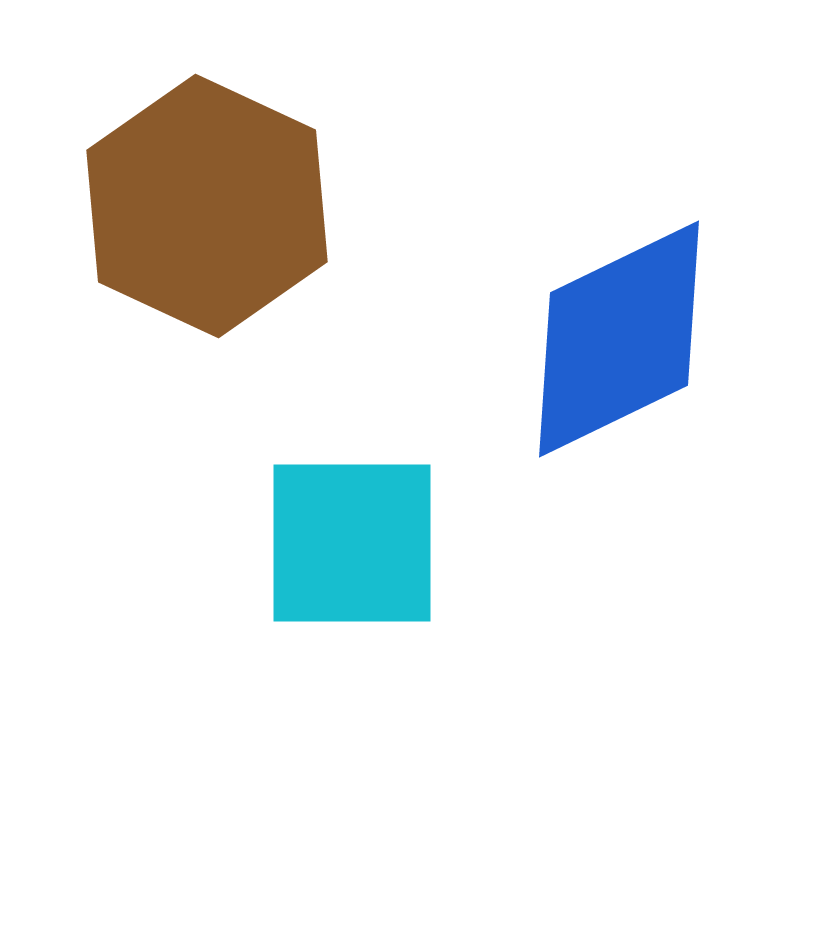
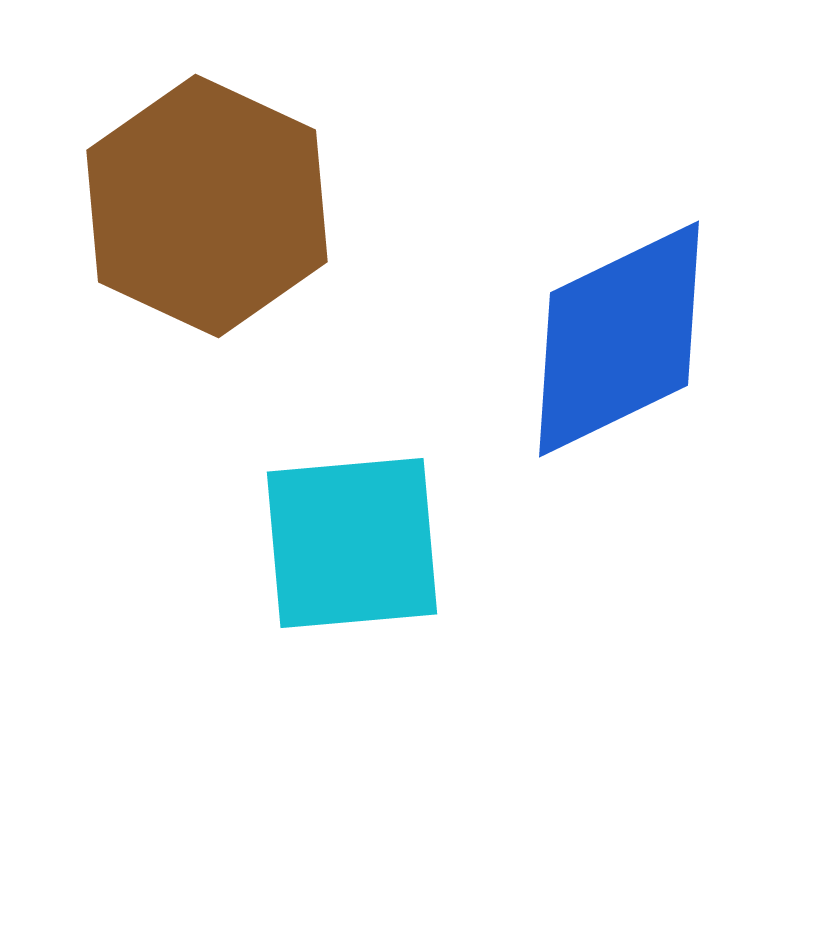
cyan square: rotated 5 degrees counterclockwise
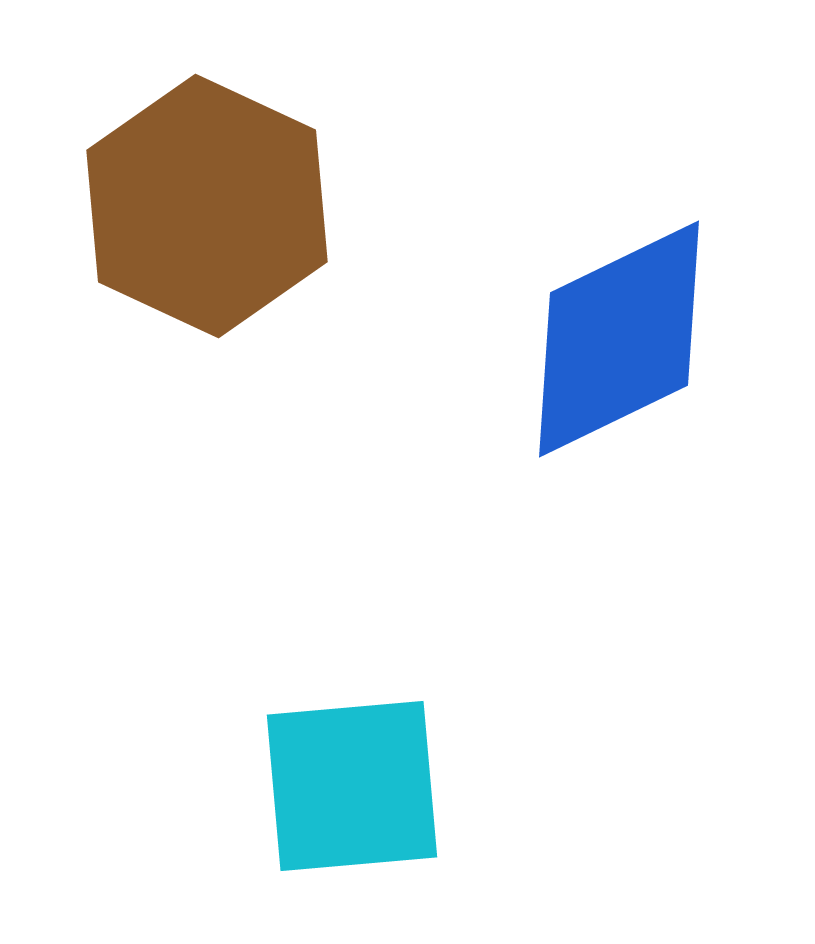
cyan square: moved 243 px down
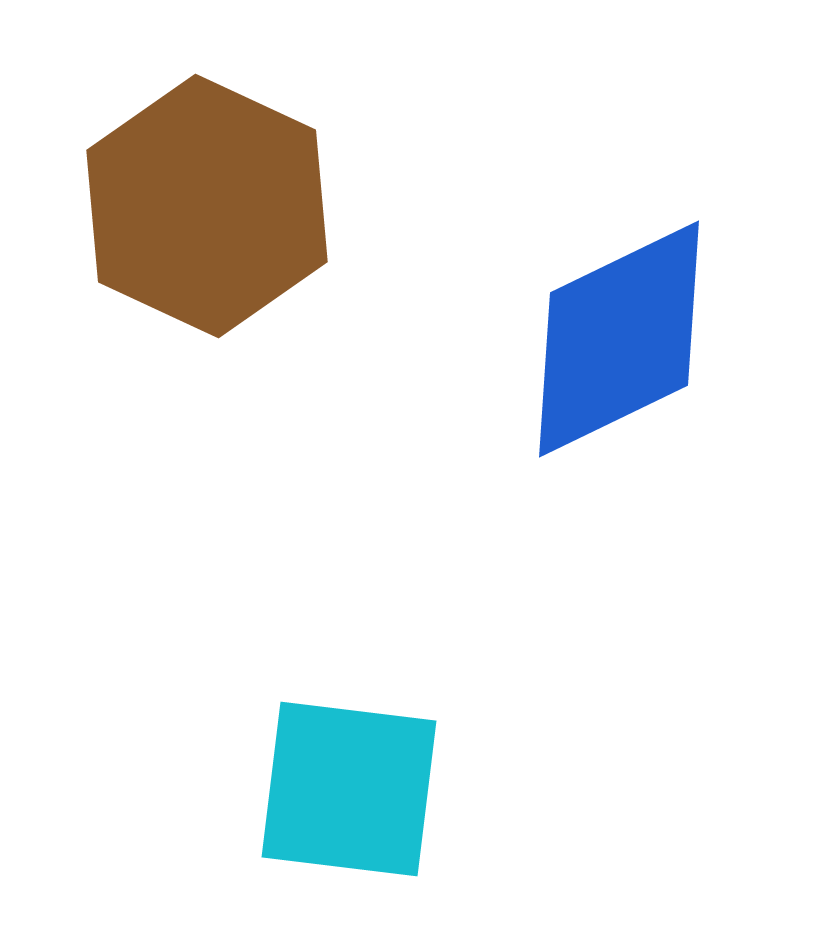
cyan square: moved 3 px left, 3 px down; rotated 12 degrees clockwise
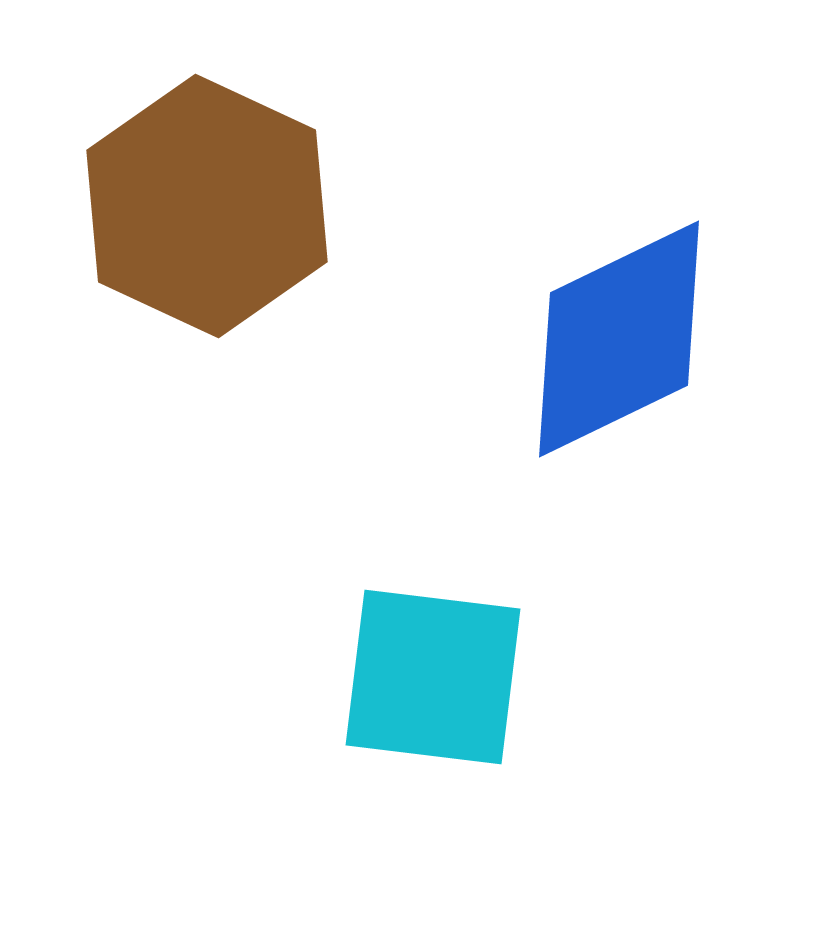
cyan square: moved 84 px right, 112 px up
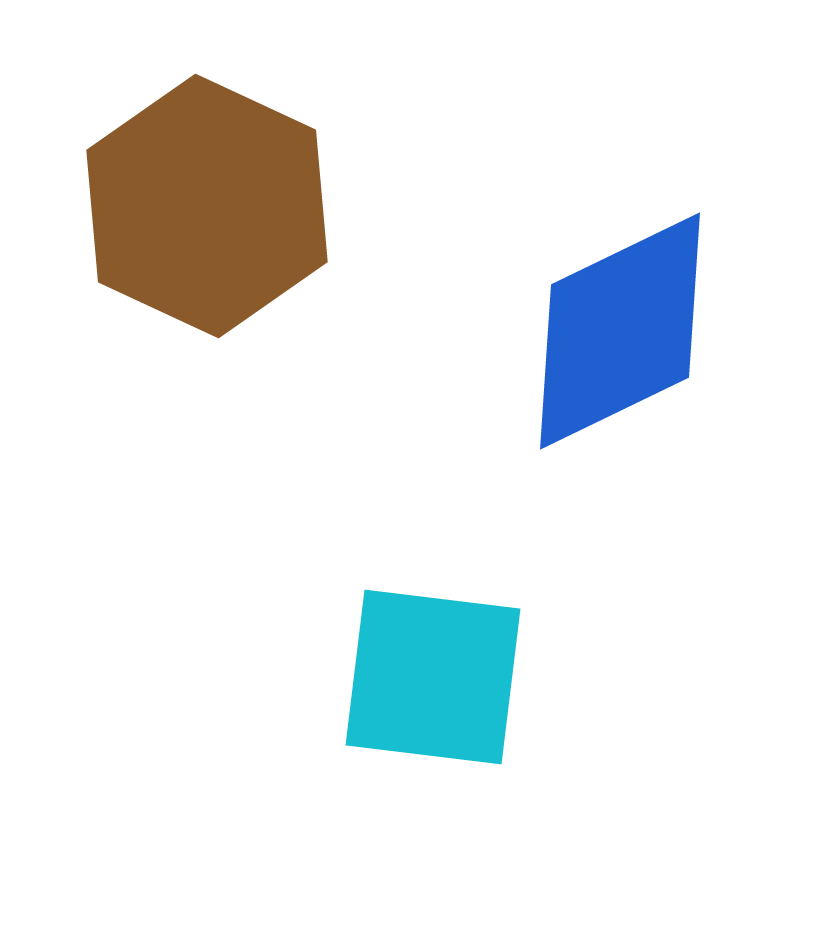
blue diamond: moved 1 px right, 8 px up
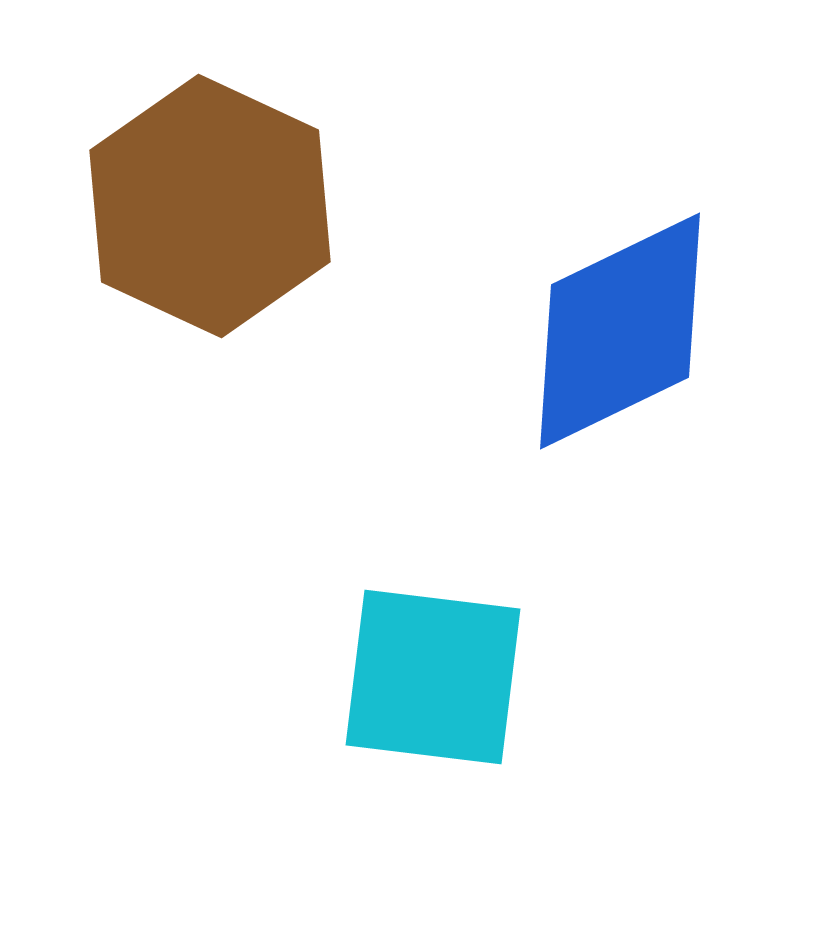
brown hexagon: moved 3 px right
